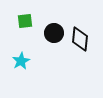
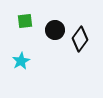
black circle: moved 1 px right, 3 px up
black diamond: rotated 30 degrees clockwise
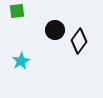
green square: moved 8 px left, 10 px up
black diamond: moved 1 px left, 2 px down
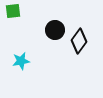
green square: moved 4 px left
cyan star: rotated 18 degrees clockwise
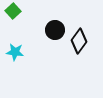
green square: rotated 35 degrees counterclockwise
cyan star: moved 6 px left, 9 px up; rotated 18 degrees clockwise
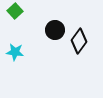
green square: moved 2 px right
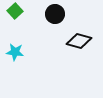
black circle: moved 16 px up
black diamond: rotated 70 degrees clockwise
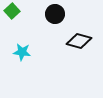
green square: moved 3 px left
cyan star: moved 7 px right
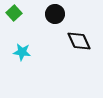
green square: moved 2 px right, 2 px down
black diamond: rotated 50 degrees clockwise
